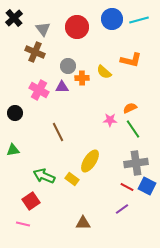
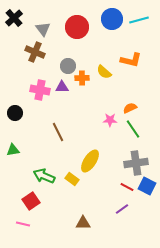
pink cross: moved 1 px right; rotated 18 degrees counterclockwise
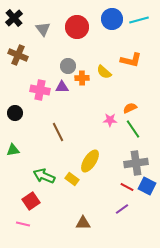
brown cross: moved 17 px left, 3 px down
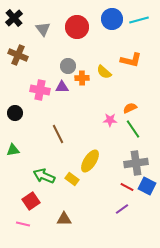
brown line: moved 2 px down
brown triangle: moved 19 px left, 4 px up
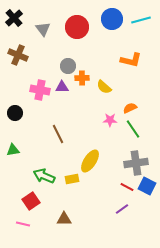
cyan line: moved 2 px right
yellow semicircle: moved 15 px down
yellow rectangle: rotated 48 degrees counterclockwise
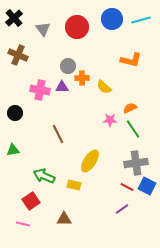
yellow rectangle: moved 2 px right, 6 px down; rotated 24 degrees clockwise
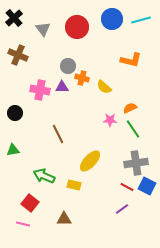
orange cross: rotated 16 degrees clockwise
yellow ellipse: rotated 10 degrees clockwise
red square: moved 1 px left, 2 px down; rotated 18 degrees counterclockwise
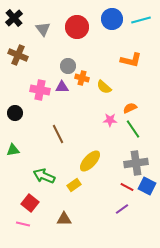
yellow rectangle: rotated 48 degrees counterclockwise
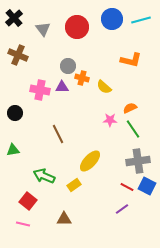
gray cross: moved 2 px right, 2 px up
red square: moved 2 px left, 2 px up
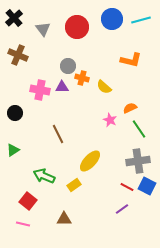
pink star: rotated 24 degrees clockwise
green line: moved 6 px right
green triangle: rotated 24 degrees counterclockwise
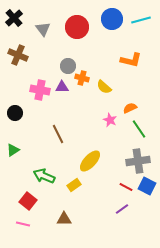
red line: moved 1 px left
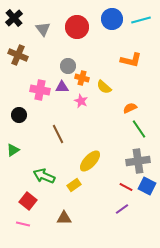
black circle: moved 4 px right, 2 px down
pink star: moved 29 px left, 19 px up
brown triangle: moved 1 px up
